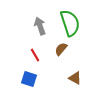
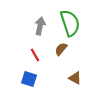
gray arrow: rotated 30 degrees clockwise
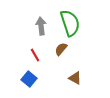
gray arrow: moved 1 px right; rotated 18 degrees counterclockwise
blue square: rotated 21 degrees clockwise
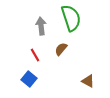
green semicircle: moved 1 px right, 5 px up
brown triangle: moved 13 px right, 3 px down
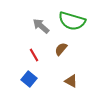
green semicircle: moved 1 px right, 3 px down; rotated 124 degrees clockwise
gray arrow: rotated 42 degrees counterclockwise
red line: moved 1 px left
brown triangle: moved 17 px left
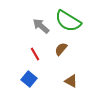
green semicircle: moved 4 px left; rotated 16 degrees clockwise
red line: moved 1 px right, 1 px up
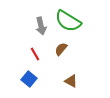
gray arrow: rotated 144 degrees counterclockwise
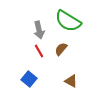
gray arrow: moved 2 px left, 4 px down
red line: moved 4 px right, 3 px up
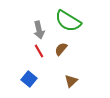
brown triangle: rotated 48 degrees clockwise
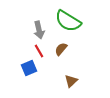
blue square: moved 11 px up; rotated 28 degrees clockwise
